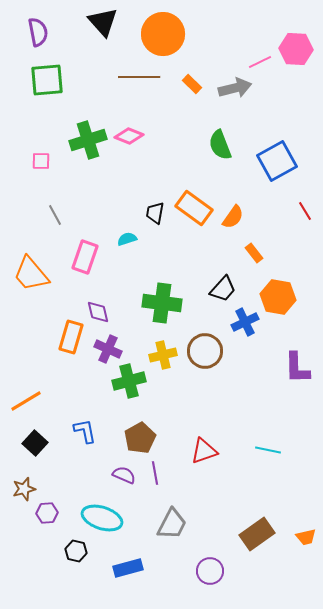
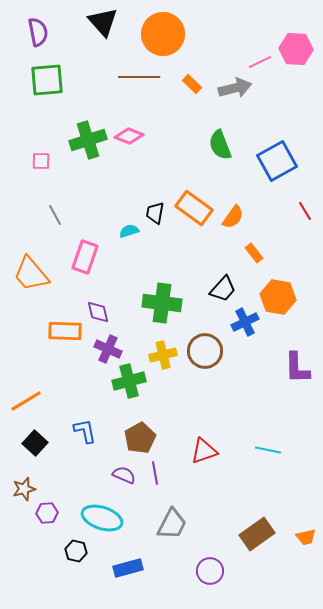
cyan semicircle at (127, 239): moved 2 px right, 8 px up
orange rectangle at (71, 337): moved 6 px left, 6 px up; rotated 76 degrees clockwise
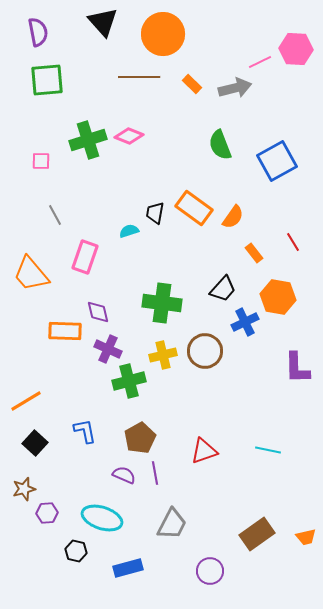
red line at (305, 211): moved 12 px left, 31 px down
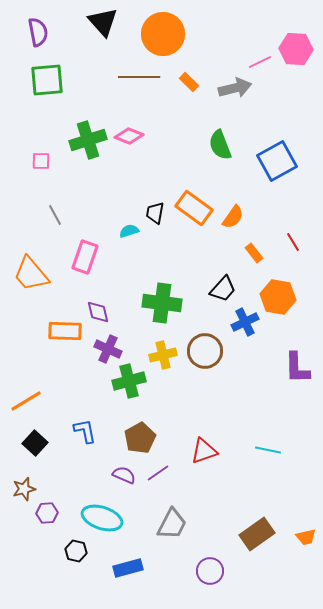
orange rectangle at (192, 84): moved 3 px left, 2 px up
purple line at (155, 473): moved 3 px right; rotated 65 degrees clockwise
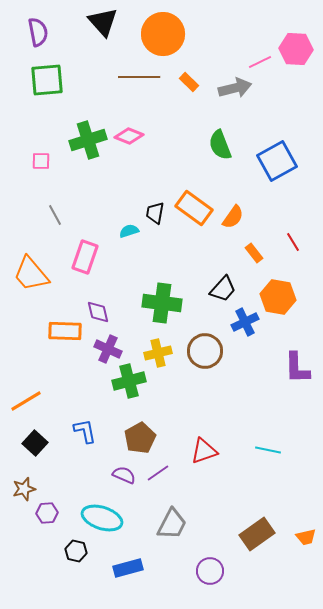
yellow cross at (163, 355): moved 5 px left, 2 px up
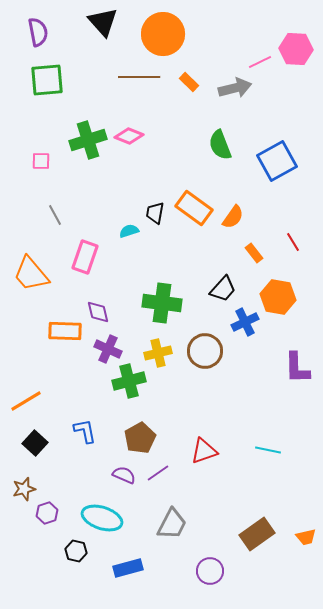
purple hexagon at (47, 513): rotated 15 degrees counterclockwise
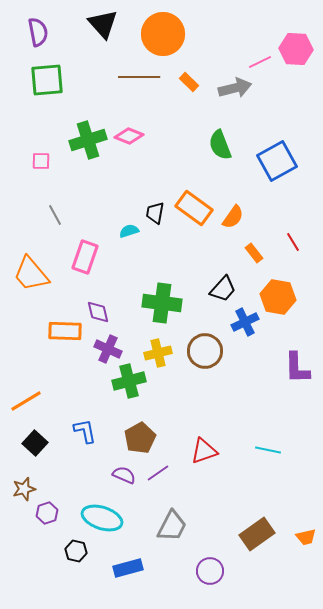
black triangle at (103, 22): moved 2 px down
gray trapezoid at (172, 524): moved 2 px down
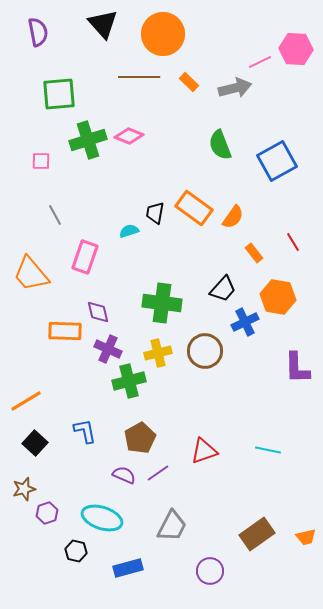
green square at (47, 80): moved 12 px right, 14 px down
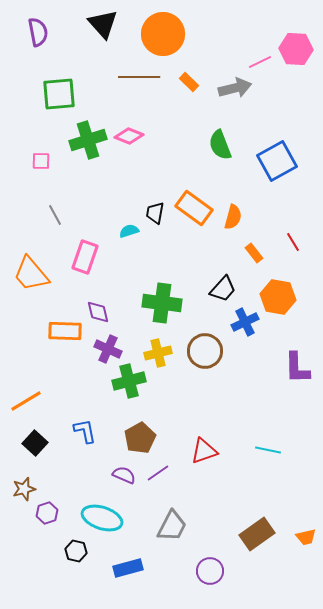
orange semicircle at (233, 217): rotated 20 degrees counterclockwise
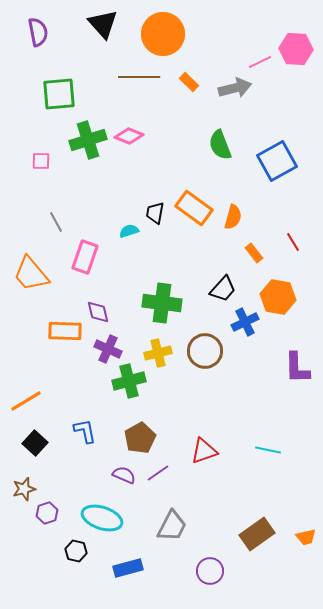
gray line at (55, 215): moved 1 px right, 7 px down
